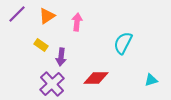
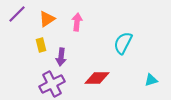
orange triangle: moved 3 px down
yellow rectangle: rotated 40 degrees clockwise
red diamond: moved 1 px right
purple cross: rotated 15 degrees clockwise
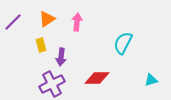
purple line: moved 4 px left, 8 px down
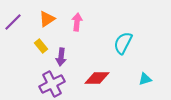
yellow rectangle: moved 1 px down; rotated 24 degrees counterclockwise
cyan triangle: moved 6 px left, 1 px up
